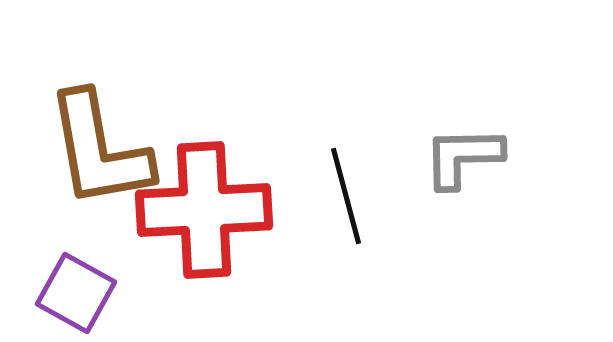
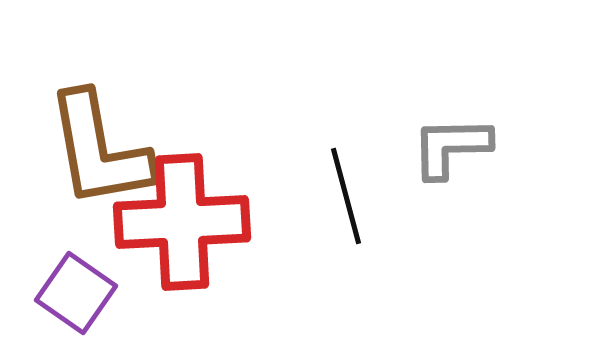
gray L-shape: moved 12 px left, 10 px up
red cross: moved 22 px left, 12 px down
purple square: rotated 6 degrees clockwise
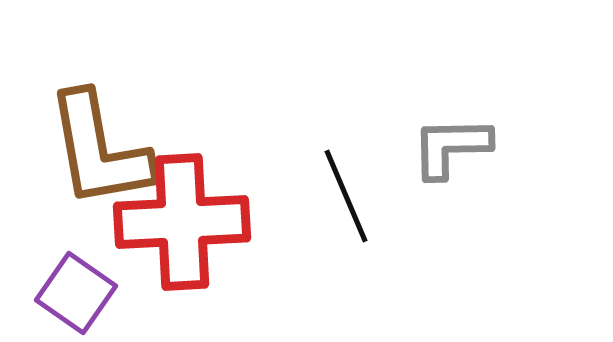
black line: rotated 8 degrees counterclockwise
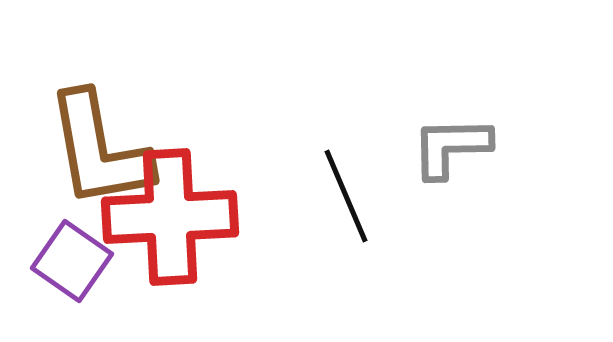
red cross: moved 12 px left, 5 px up
purple square: moved 4 px left, 32 px up
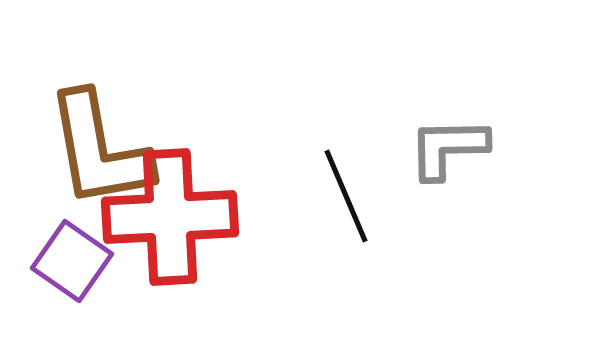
gray L-shape: moved 3 px left, 1 px down
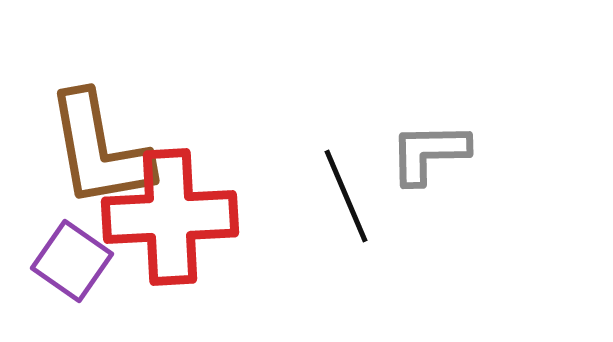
gray L-shape: moved 19 px left, 5 px down
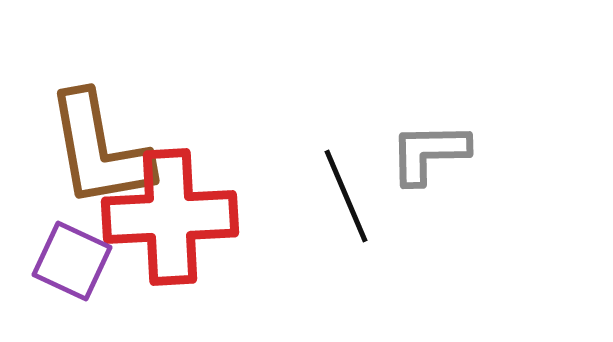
purple square: rotated 10 degrees counterclockwise
